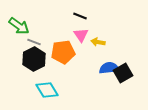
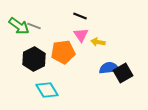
gray line: moved 16 px up
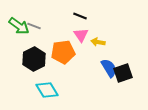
blue semicircle: rotated 66 degrees clockwise
black square: rotated 12 degrees clockwise
